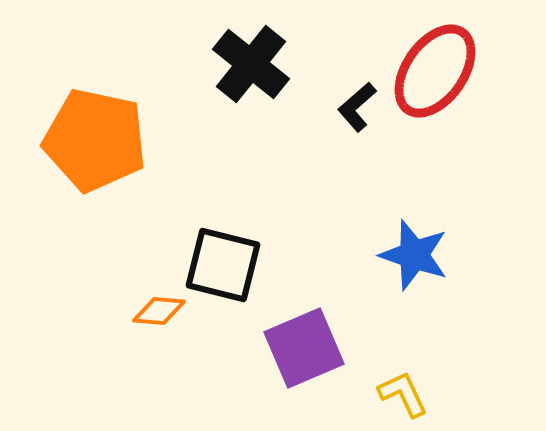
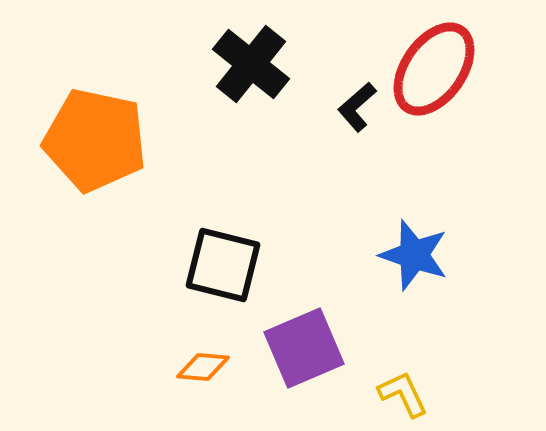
red ellipse: moved 1 px left, 2 px up
orange diamond: moved 44 px right, 56 px down
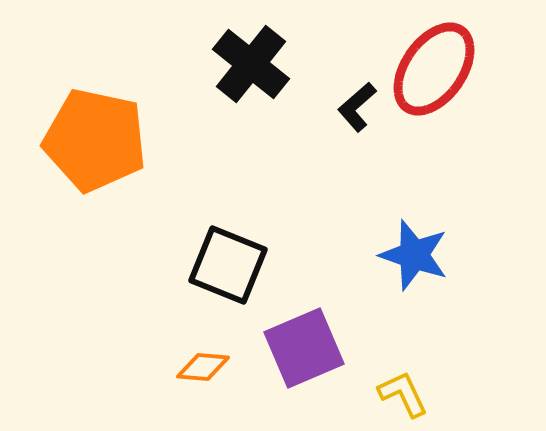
black square: moved 5 px right; rotated 8 degrees clockwise
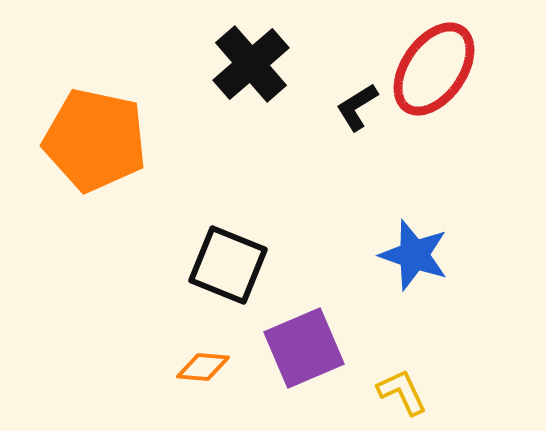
black cross: rotated 10 degrees clockwise
black L-shape: rotated 9 degrees clockwise
yellow L-shape: moved 1 px left, 2 px up
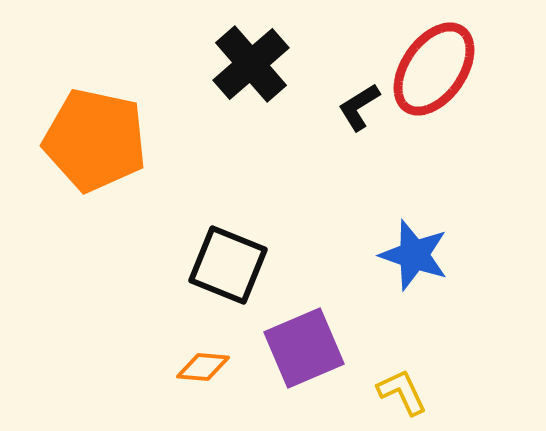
black L-shape: moved 2 px right
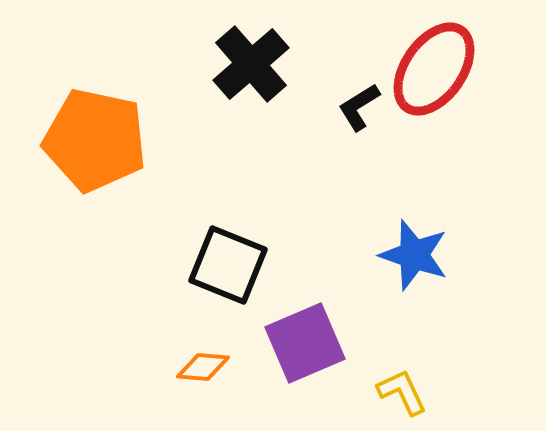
purple square: moved 1 px right, 5 px up
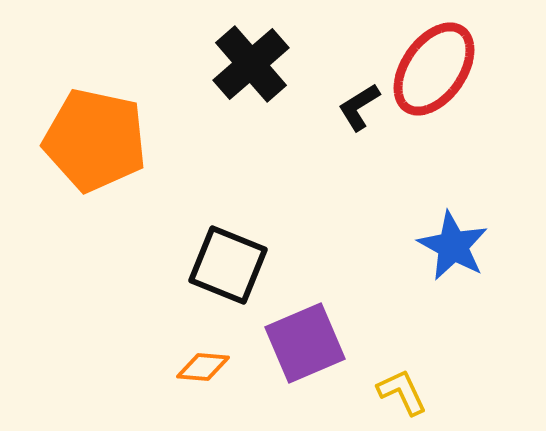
blue star: moved 39 px right, 9 px up; rotated 10 degrees clockwise
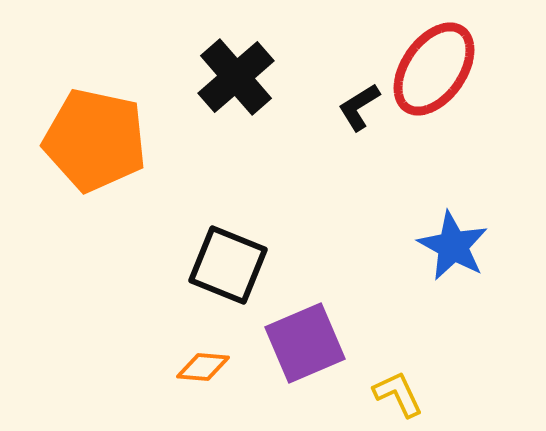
black cross: moved 15 px left, 13 px down
yellow L-shape: moved 4 px left, 2 px down
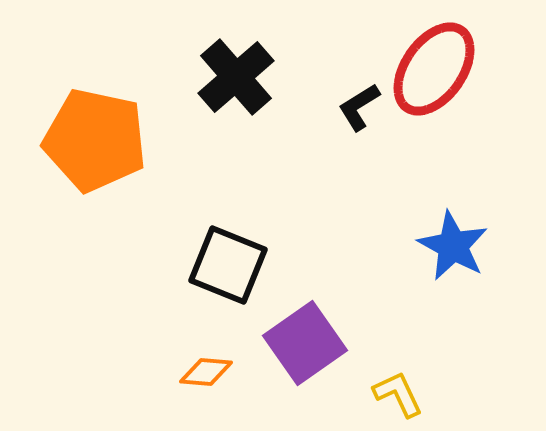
purple square: rotated 12 degrees counterclockwise
orange diamond: moved 3 px right, 5 px down
